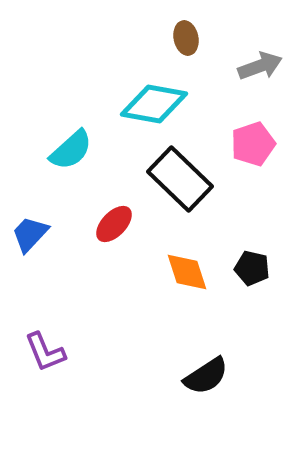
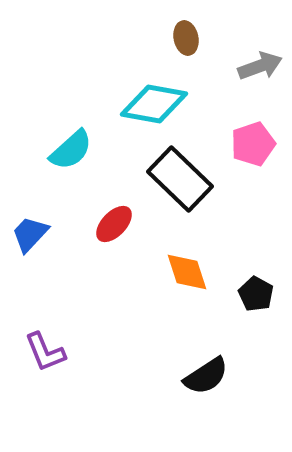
black pentagon: moved 4 px right, 26 px down; rotated 16 degrees clockwise
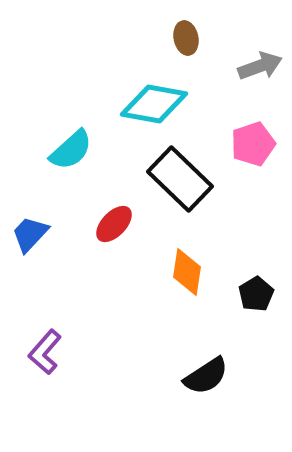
orange diamond: rotated 27 degrees clockwise
black pentagon: rotated 12 degrees clockwise
purple L-shape: rotated 63 degrees clockwise
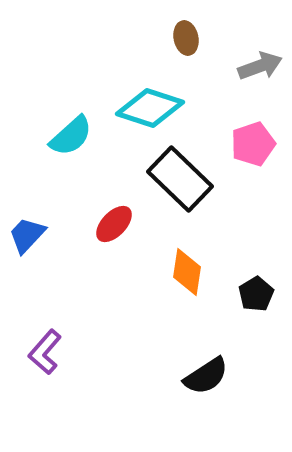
cyan diamond: moved 4 px left, 4 px down; rotated 8 degrees clockwise
cyan semicircle: moved 14 px up
blue trapezoid: moved 3 px left, 1 px down
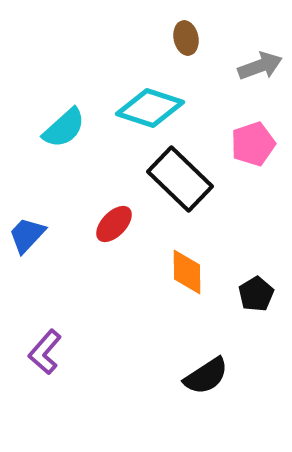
cyan semicircle: moved 7 px left, 8 px up
orange diamond: rotated 9 degrees counterclockwise
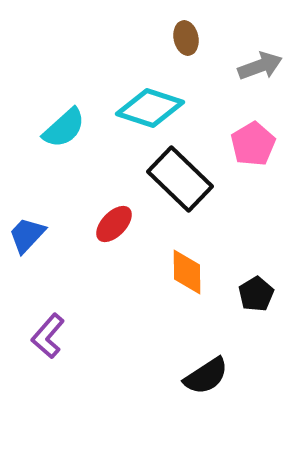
pink pentagon: rotated 12 degrees counterclockwise
purple L-shape: moved 3 px right, 16 px up
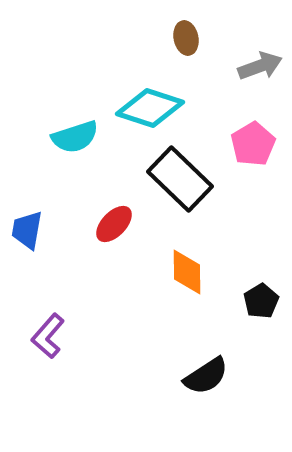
cyan semicircle: moved 11 px right, 9 px down; rotated 24 degrees clockwise
blue trapezoid: moved 5 px up; rotated 33 degrees counterclockwise
black pentagon: moved 5 px right, 7 px down
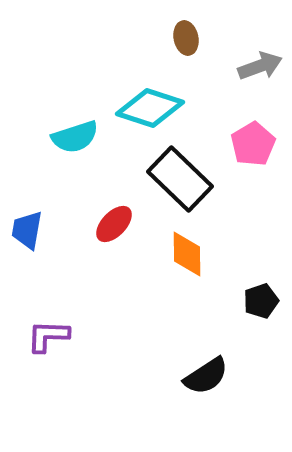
orange diamond: moved 18 px up
black pentagon: rotated 12 degrees clockwise
purple L-shape: rotated 51 degrees clockwise
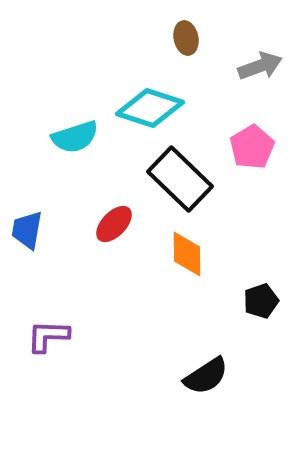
pink pentagon: moved 1 px left, 3 px down
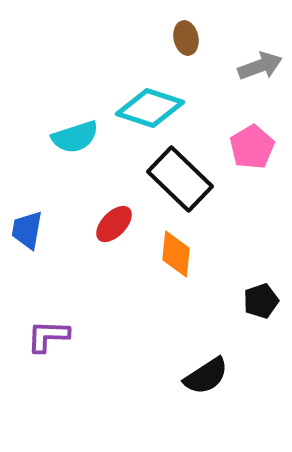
orange diamond: moved 11 px left; rotated 6 degrees clockwise
